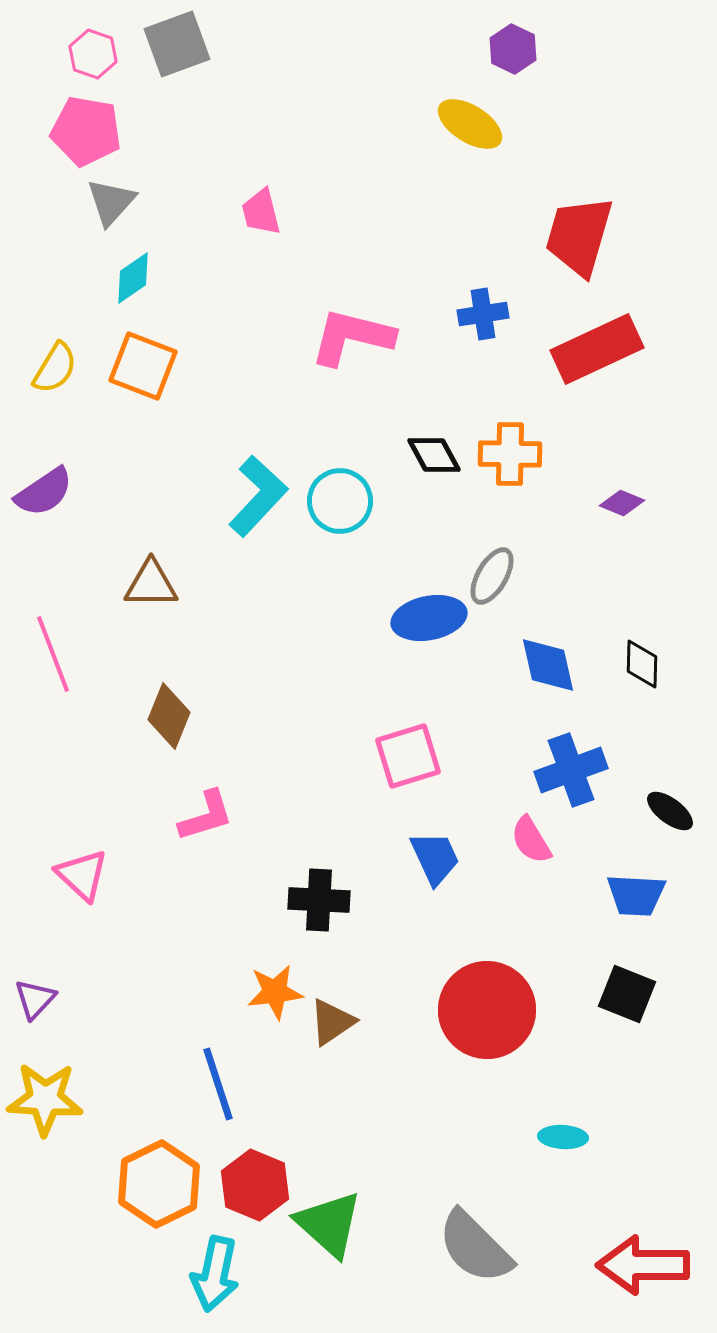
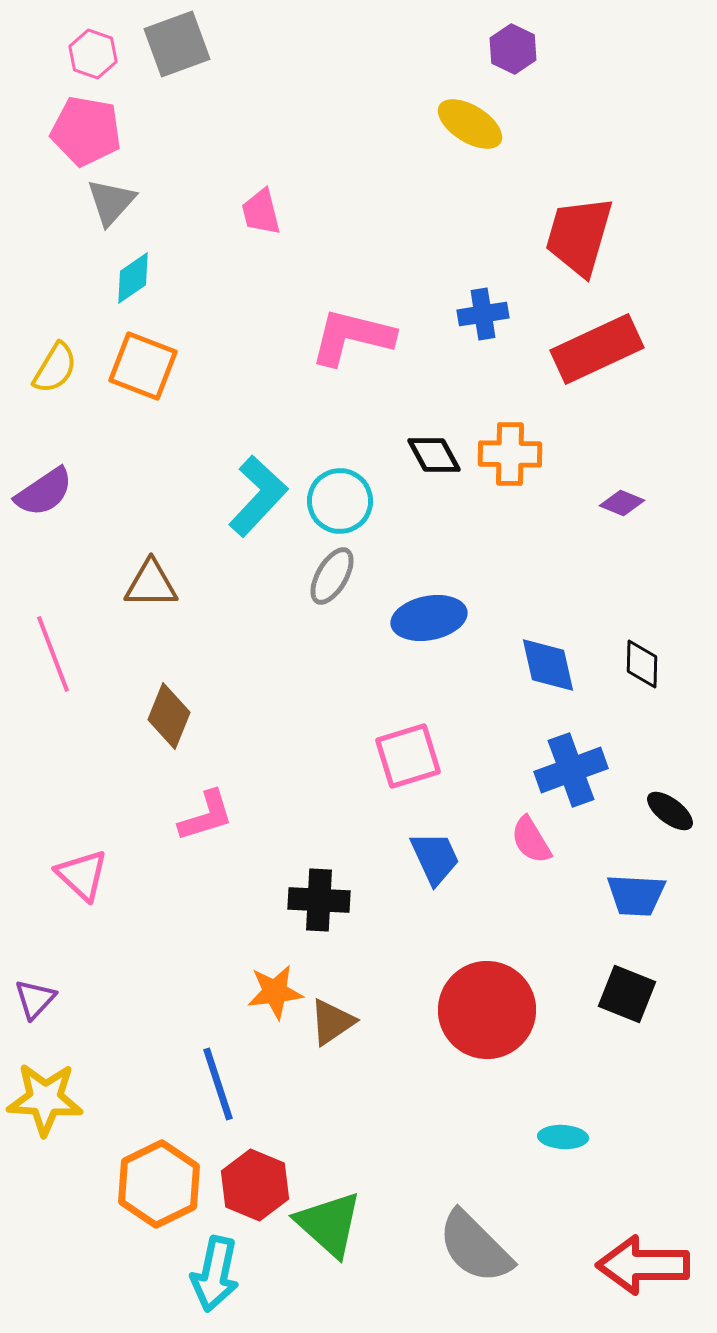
gray ellipse at (492, 576): moved 160 px left
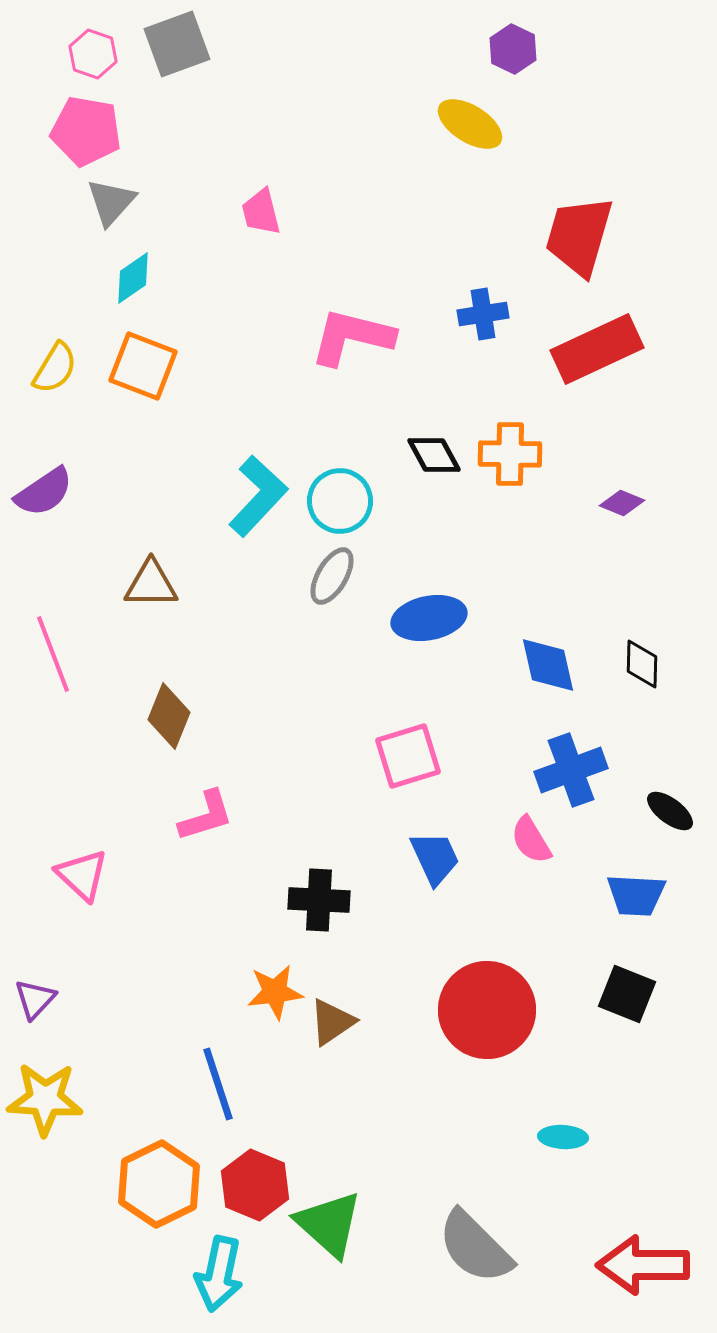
cyan arrow at (215, 1274): moved 4 px right
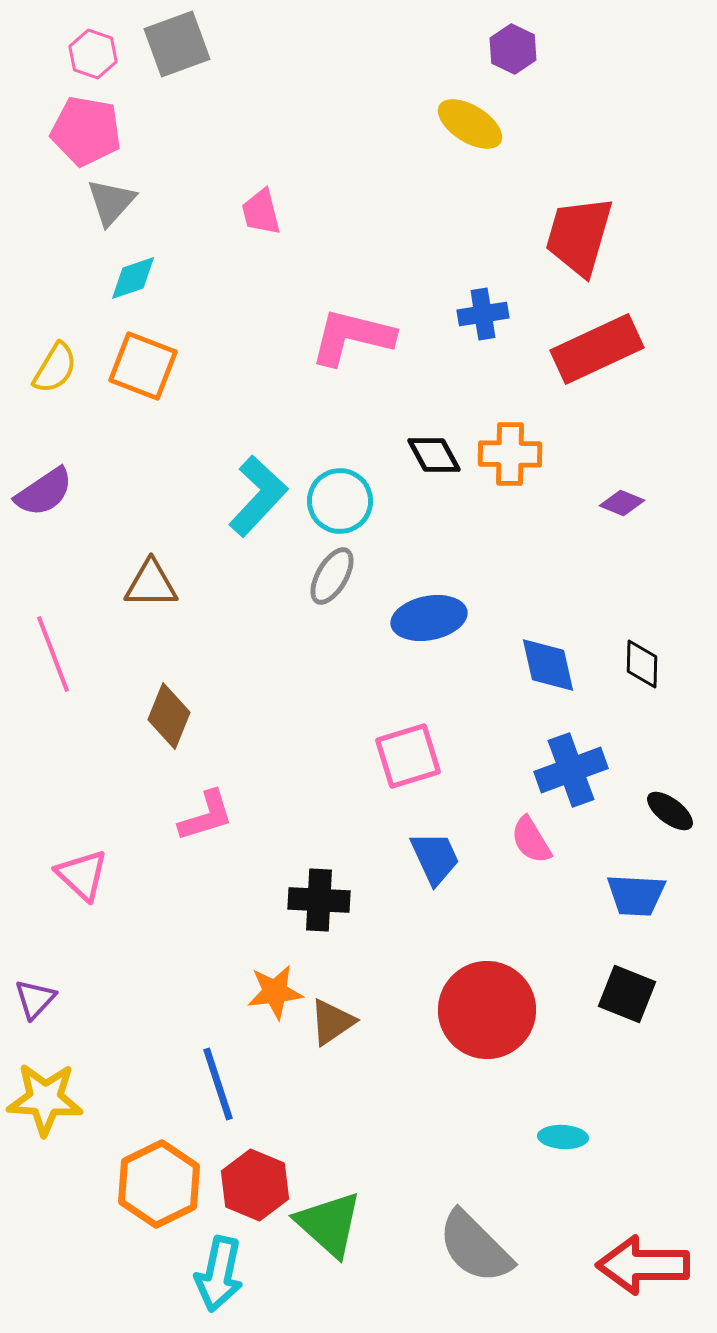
cyan diamond at (133, 278): rotated 16 degrees clockwise
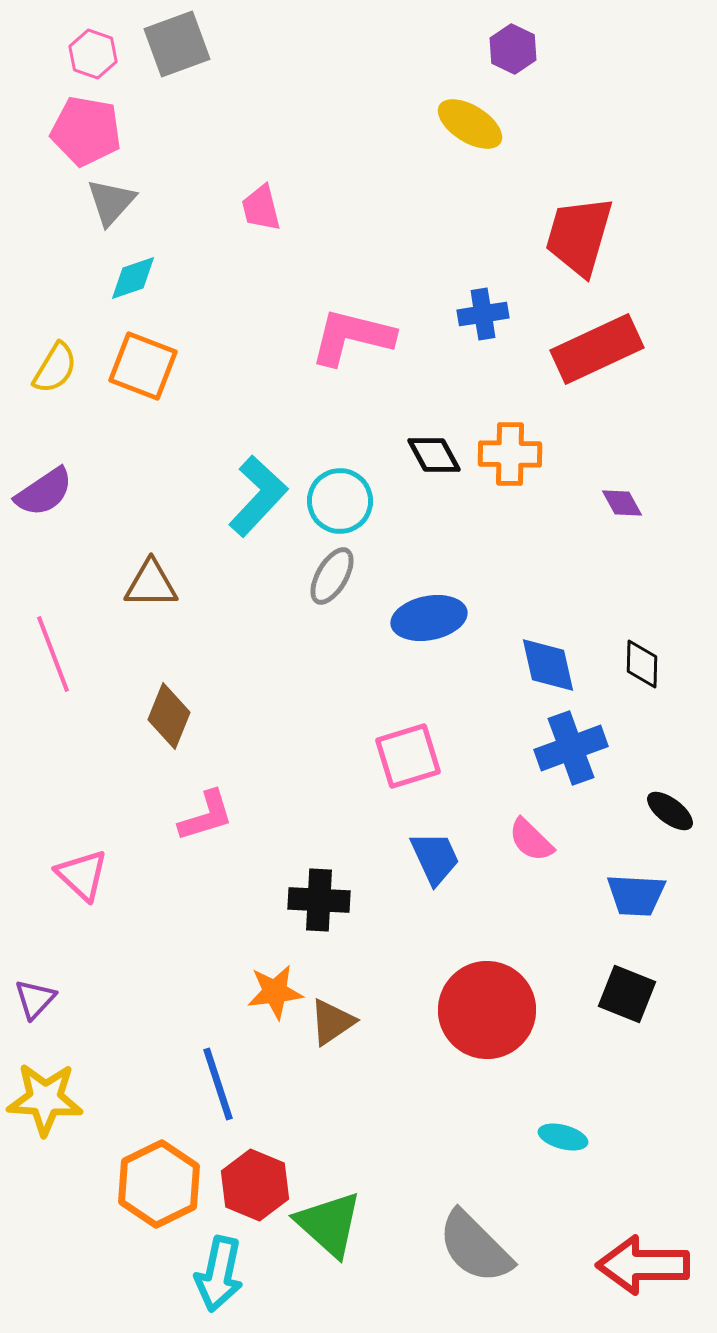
pink trapezoid at (261, 212): moved 4 px up
purple diamond at (622, 503): rotated 39 degrees clockwise
blue cross at (571, 770): moved 22 px up
pink semicircle at (531, 840): rotated 15 degrees counterclockwise
cyan ellipse at (563, 1137): rotated 12 degrees clockwise
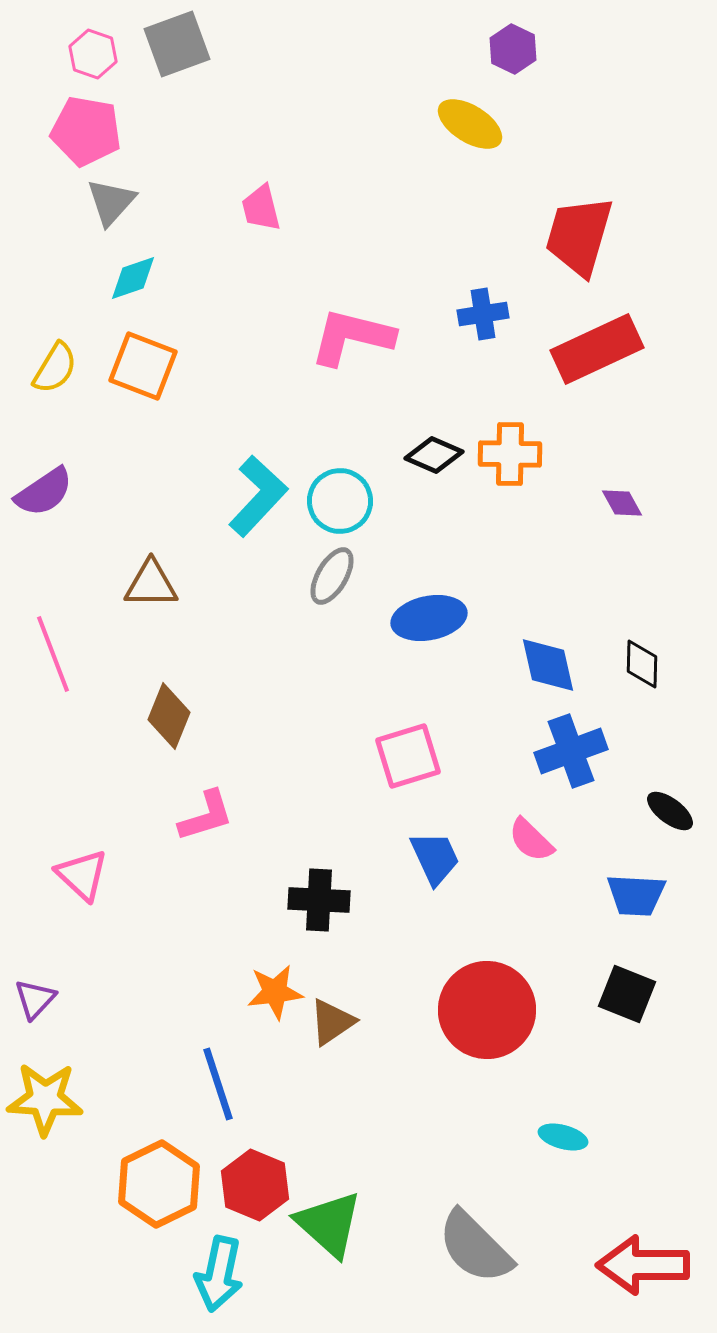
black diamond at (434, 455): rotated 38 degrees counterclockwise
blue cross at (571, 748): moved 3 px down
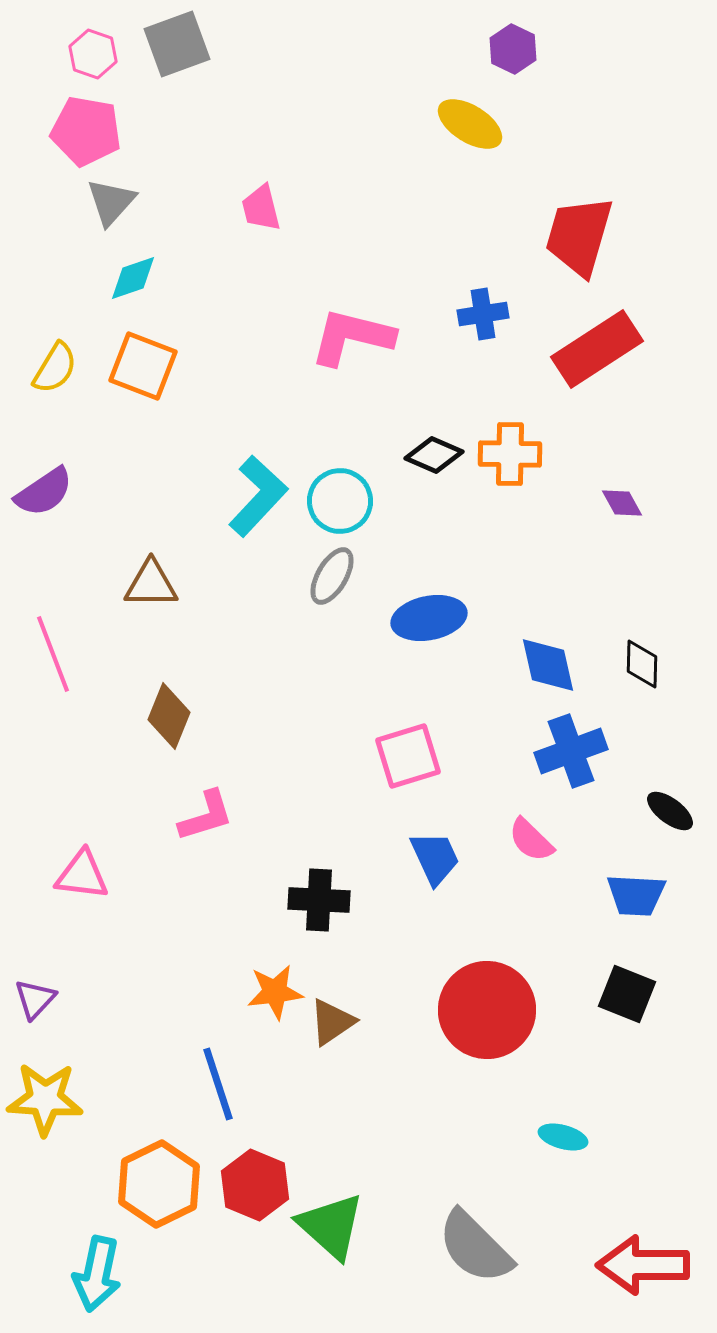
red rectangle at (597, 349): rotated 8 degrees counterclockwise
pink triangle at (82, 875): rotated 36 degrees counterclockwise
green triangle at (329, 1224): moved 2 px right, 2 px down
cyan arrow at (219, 1274): moved 122 px left
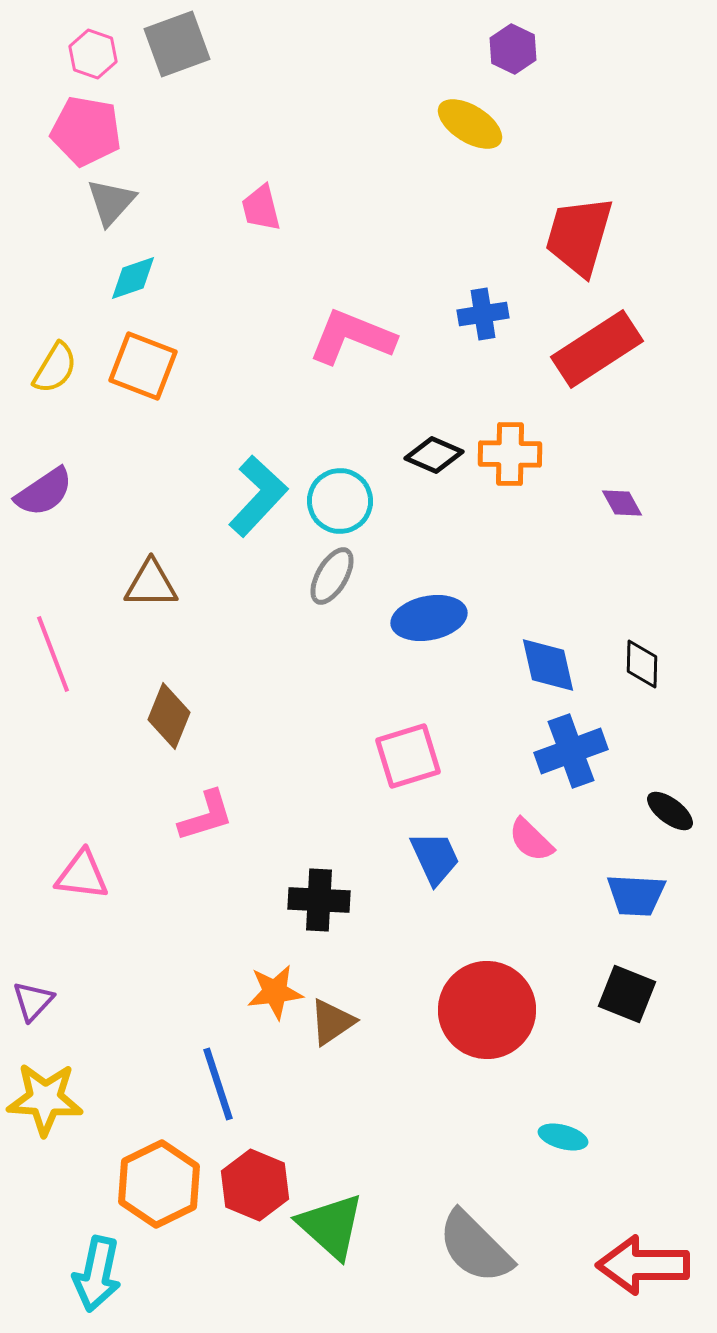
pink L-shape at (352, 337): rotated 8 degrees clockwise
purple triangle at (35, 999): moved 2 px left, 2 px down
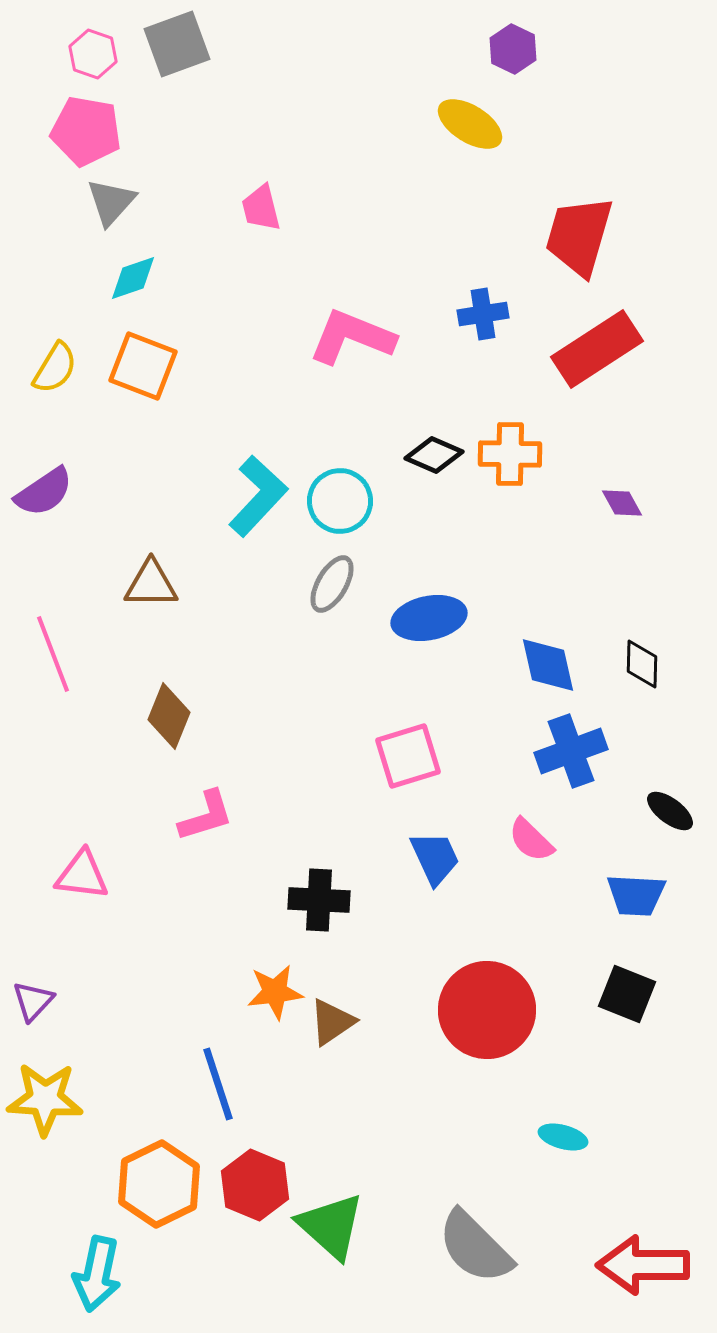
gray ellipse at (332, 576): moved 8 px down
